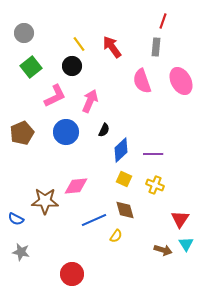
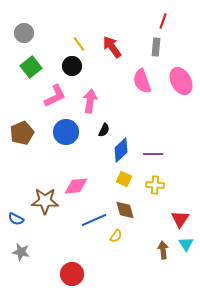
pink arrow: rotated 15 degrees counterclockwise
yellow cross: rotated 18 degrees counterclockwise
brown arrow: rotated 114 degrees counterclockwise
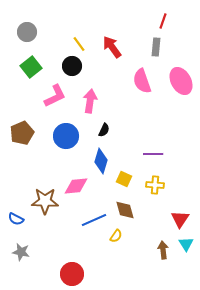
gray circle: moved 3 px right, 1 px up
blue circle: moved 4 px down
blue diamond: moved 20 px left, 11 px down; rotated 30 degrees counterclockwise
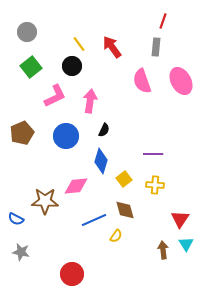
yellow square: rotated 28 degrees clockwise
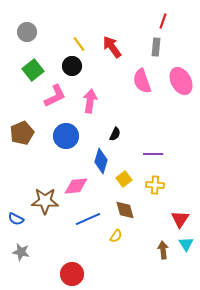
green square: moved 2 px right, 3 px down
black semicircle: moved 11 px right, 4 px down
blue line: moved 6 px left, 1 px up
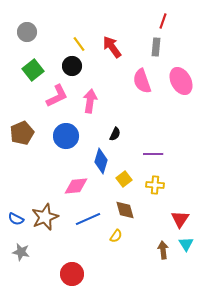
pink L-shape: moved 2 px right
brown star: moved 16 px down; rotated 24 degrees counterclockwise
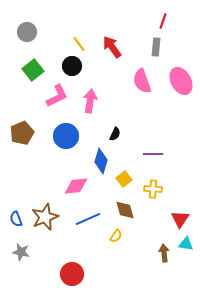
yellow cross: moved 2 px left, 4 px down
blue semicircle: rotated 42 degrees clockwise
cyan triangle: rotated 49 degrees counterclockwise
brown arrow: moved 1 px right, 3 px down
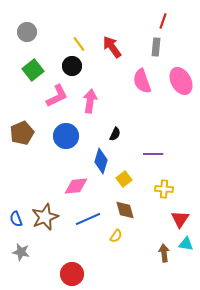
yellow cross: moved 11 px right
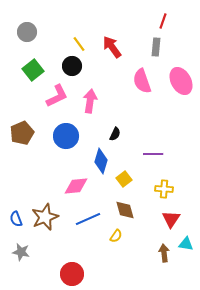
red triangle: moved 9 px left
